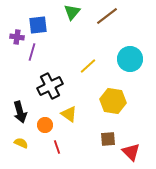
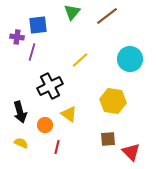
yellow line: moved 8 px left, 6 px up
red line: rotated 32 degrees clockwise
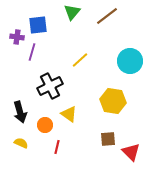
cyan circle: moved 2 px down
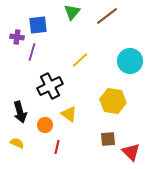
yellow semicircle: moved 4 px left
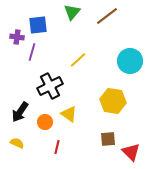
yellow line: moved 2 px left
black arrow: rotated 50 degrees clockwise
orange circle: moved 3 px up
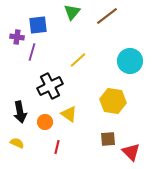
black arrow: rotated 45 degrees counterclockwise
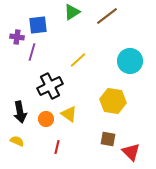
green triangle: rotated 18 degrees clockwise
orange circle: moved 1 px right, 3 px up
brown square: rotated 14 degrees clockwise
yellow semicircle: moved 2 px up
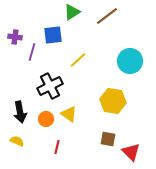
blue square: moved 15 px right, 10 px down
purple cross: moved 2 px left
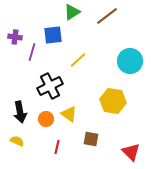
brown square: moved 17 px left
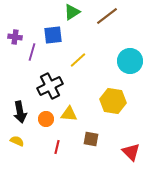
yellow triangle: rotated 30 degrees counterclockwise
